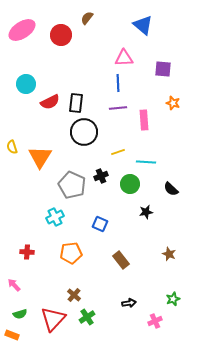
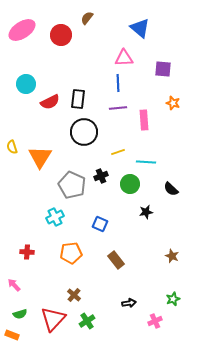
blue triangle: moved 3 px left, 3 px down
black rectangle: moved 2 px right, 4 px up
brown star: moved 3 px right, 2 px down
brown rectangle: moved 5 px left
green cross: moved 4 px down
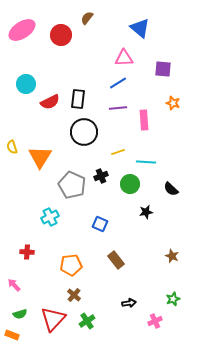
blue line: rotated 60 degrees clockwise
cyan cross: moved 5 px left
orange pentagon: moved 12 px down
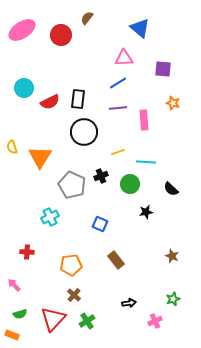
cyan circle: moved 2 px left, 4 px down
